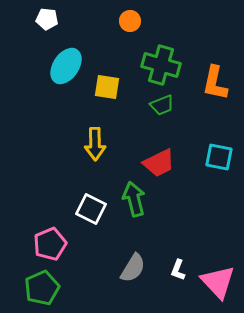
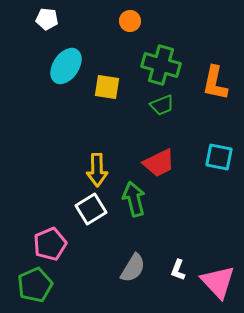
yellow arrow: moved 2 px right, 26 px down
white square: rotated 32 degrees clockwise
green pentagon: moved 7 px left, 3 px up
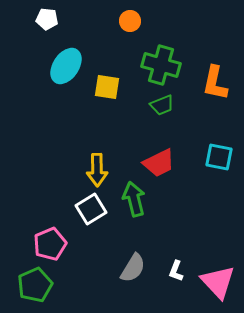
white L-shape: moved 2 px left, 1 px down
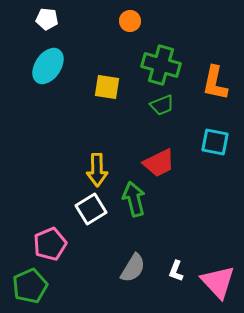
cyan ellipse: moved 18 px left
cyan square: moved 4 px left, 15 px up
green pentagon: moved 5 px left, 1 px down
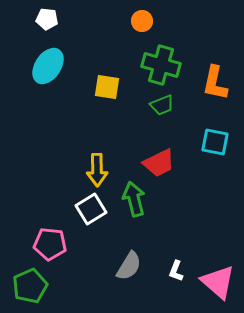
orange circle: moved 12 px right
pink pentagon: rotated 28 degrees clockwise
gray semicircle: moved 4 px left, 2 px up
pink triangle: rotated 6 degrees counterclockwise
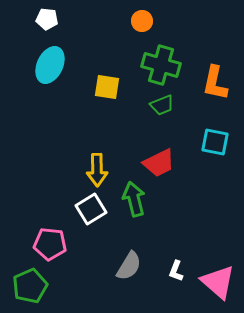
cyan ellipse: moved 2 px right, 1 px up; rotated 9 degrees counterclockwise
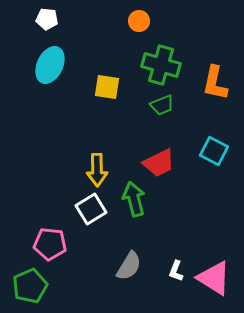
orange circle: moved 3 px left
cyan square: moved 1 px left, 9 px down; rotated 16 degrees clockwise
pink triangle: moved 4 px left, 4 px up; rotated 9 degrees counterclockwise
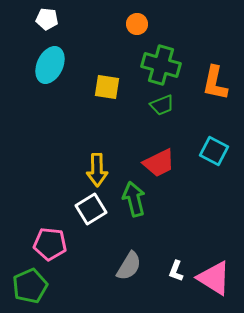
orange circle: moved 2 px left, 3 px down
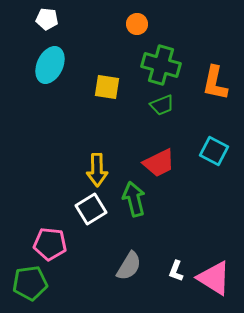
green pentagon: moved 3 px up; rotated 16 degrees clockwise
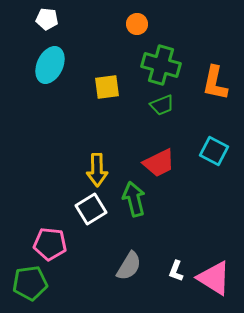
yellow square: rotated 16 degrees counterclockwise
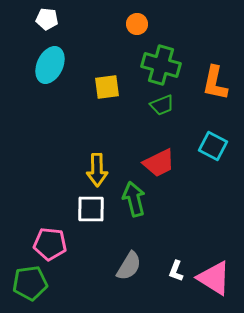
cyan square: moved 1 px left, 5 px up
white square: rotated 32 degrees clockwise
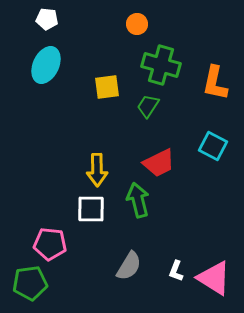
cyan ellipse: moved 4 px left
green trapezoid: moved 14 px left, 1 px down; rotated 145 degrees clockwise
green arrow: moved 4 px right, 1 px down
